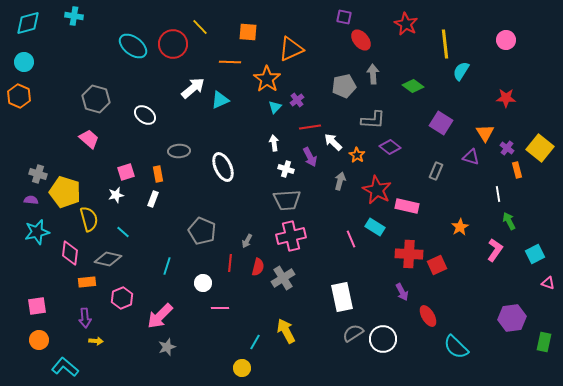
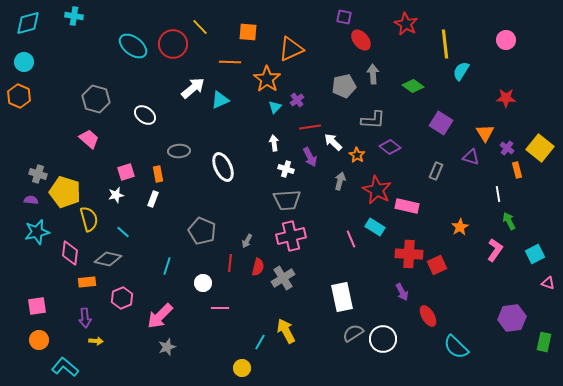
cyan line at (255, 342): moved 5 px right
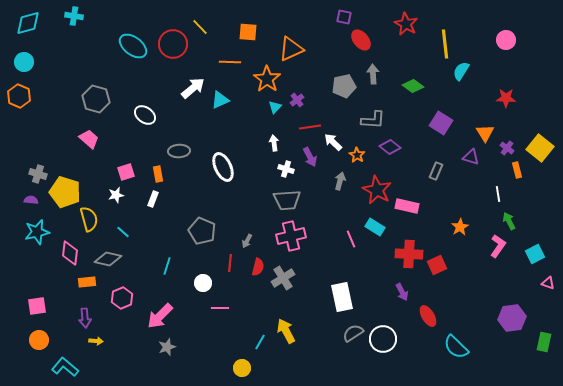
pink L-shape at (495, 250): moved 3 px right, 4 px up
